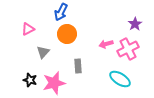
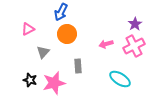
pink cross: moved 6 px right, 3 px up
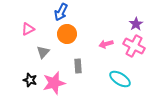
purple star: moved 1 px right
pink cross: rotated 35 degrees counterclockwise
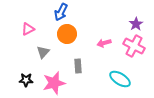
pink arrow: moved 2 px left, 1 px up
black star: moved 4 px left; rotated 16 degrees counterclockwise
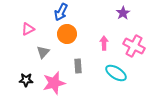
purple star: moved 13 px left, 11 px up
pink arrow: rotated 104 degrees clockwise
cyan ellipse: moved 4 px left, 6 px up
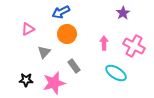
blue arrow: rotated 36 degrees clockwise
gray triangle: moved 1 px right
gray rectangle: moved 4 px left; rotated 32 degrees counterclockwise
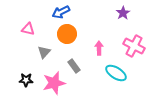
pink triangle: rotated 40 degrees clockwise
pink arrow: moved 5 px left, 5 px down
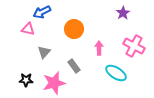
blue arrow: moved 19 px left
orange circle: moved 7 px right, 5 px up
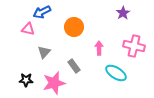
orange circle: moved 2 px up
pink cross: rotated 15 degrees counterclockwise
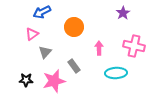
pink triangle: moved 4 px right, 5 px down; rotated 48 degrees counterclockwise
gray triangle: moved 1 px right
cyan ellipse: rotated 35 degrees counterclockwise
pink star: moved 2 px up
